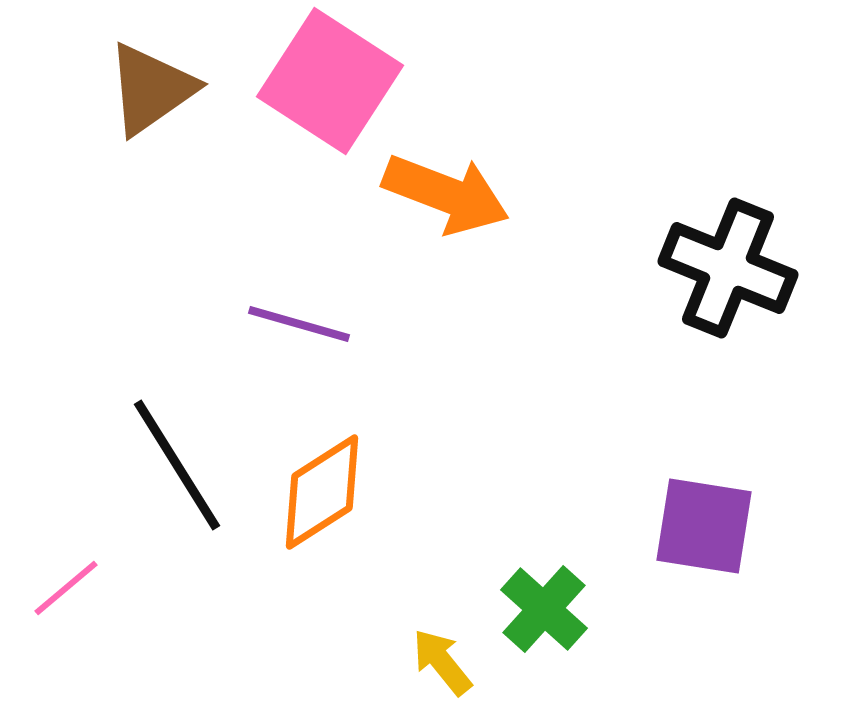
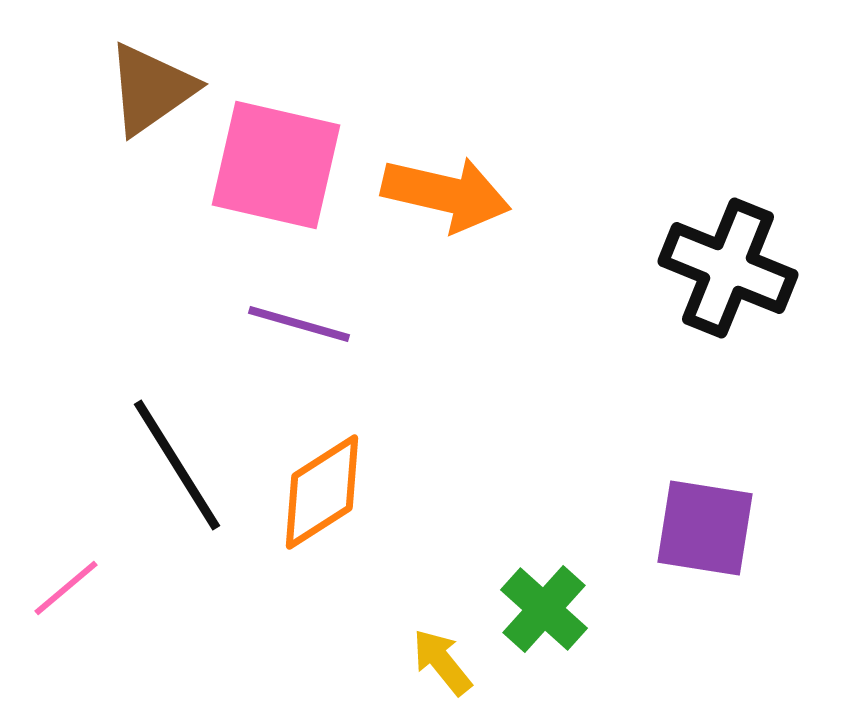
pink square: moved 54 px left, 84 px down; rotated 20 degrees counterclockwise
orange arrow: rotated 8 degrees counterclockwise
purple square: moved 1 px right, 2 px down
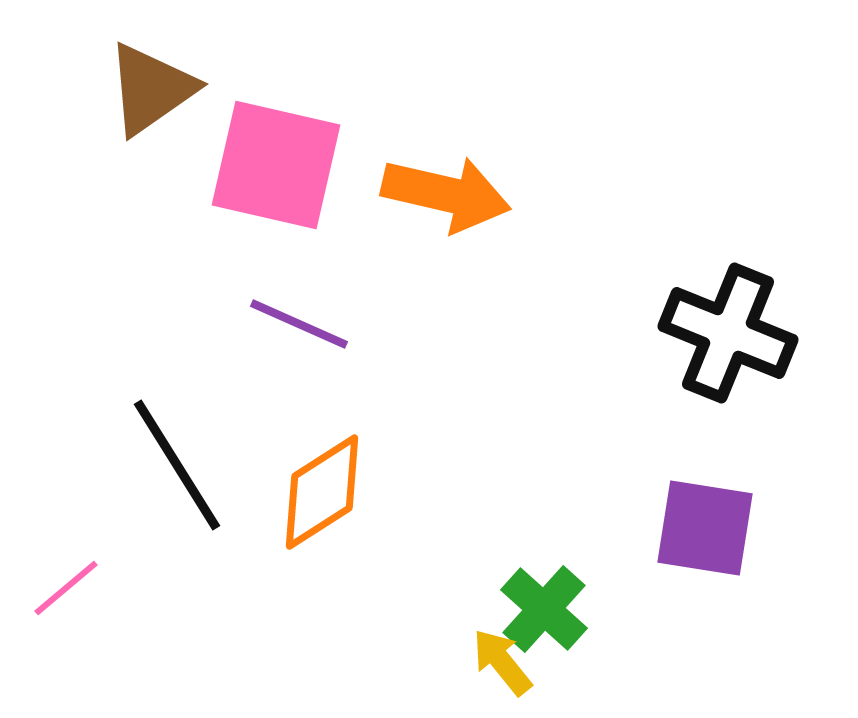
black cross: moved 65 px down
purple line: rotated 8 degrees clockwise
yellow arrow: moved 60 px right
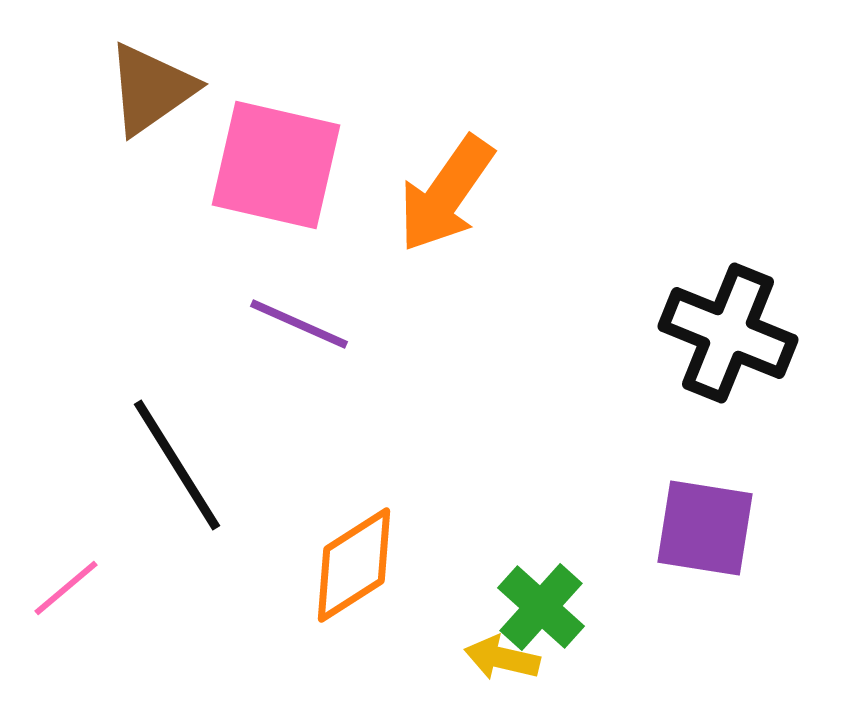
orange arrow: rotated 112 degrees clockwise
orange diamond: moved 32 px right, 73 px down
green cross: moved 3 px left, 2 px up
yellow arrow: moved 4 px up; rotated 38 degrees counterclockwise
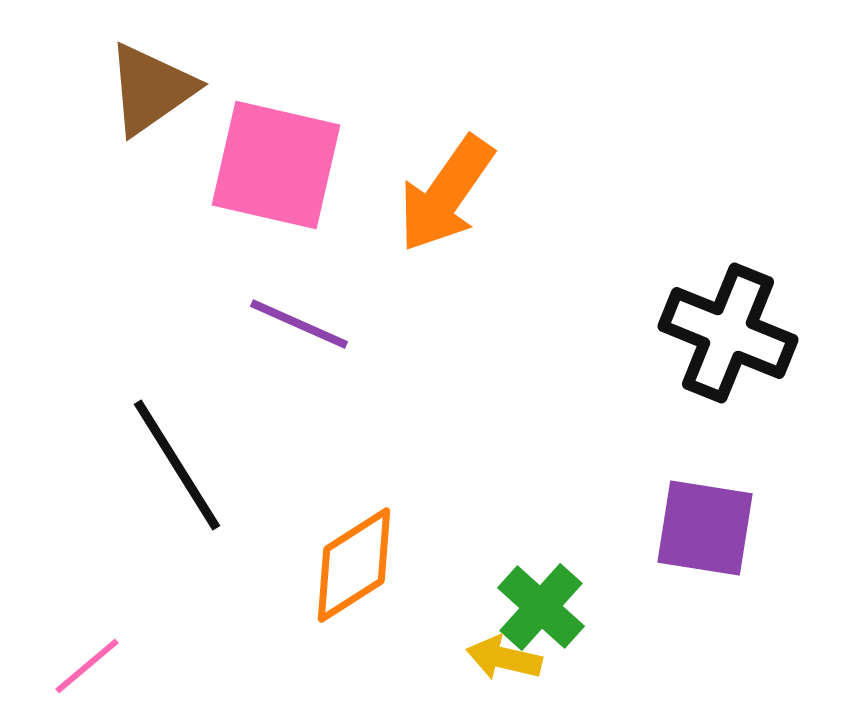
pink line: moved 21 px right, 78 px down
yellow arrow: moved 2 px right
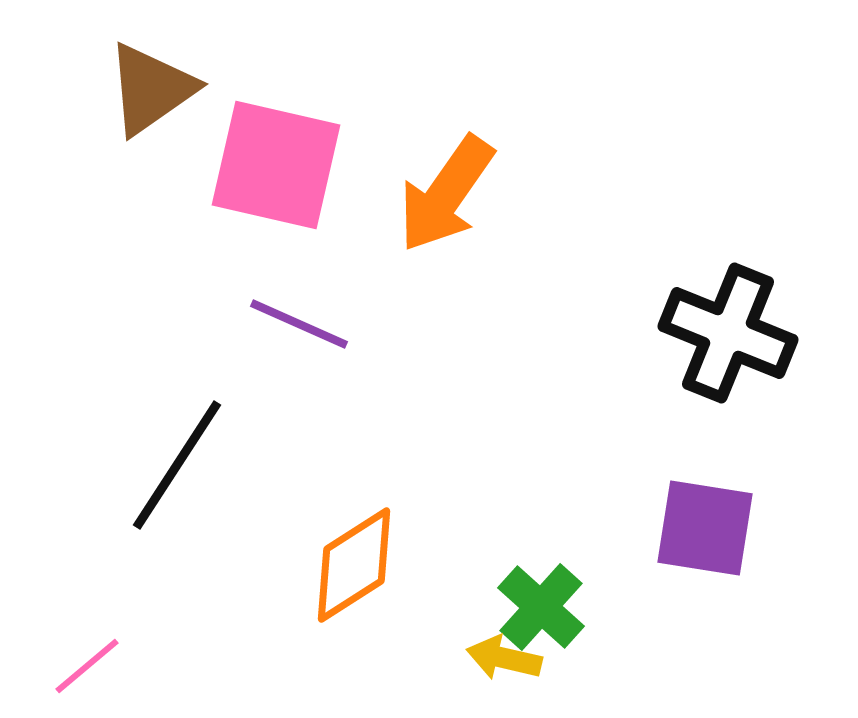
black line: rotated 65 degrees clockwise
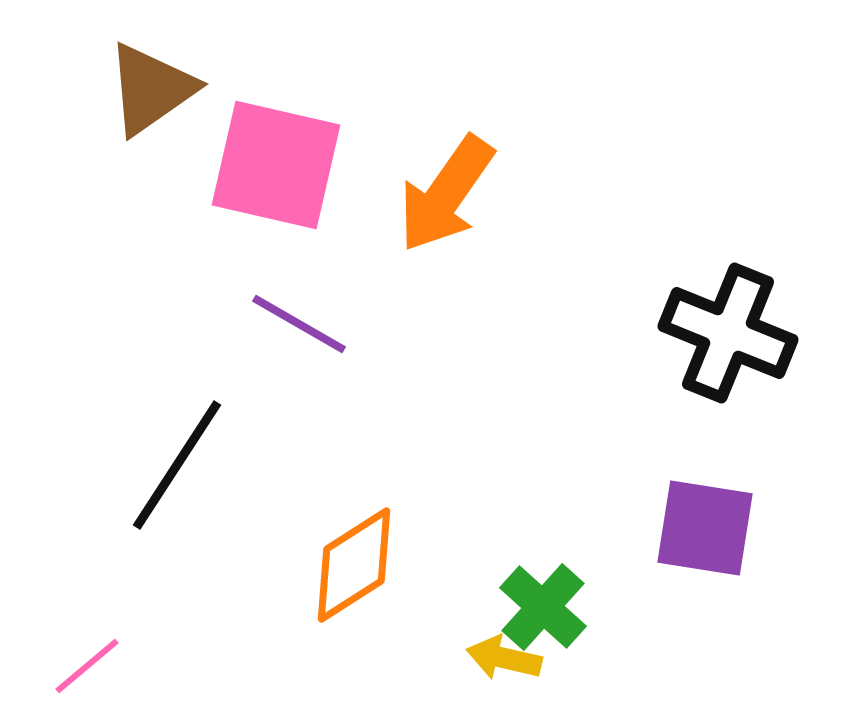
purple line: rotated 6 degrees clockwise
green cross: moved 2 px right
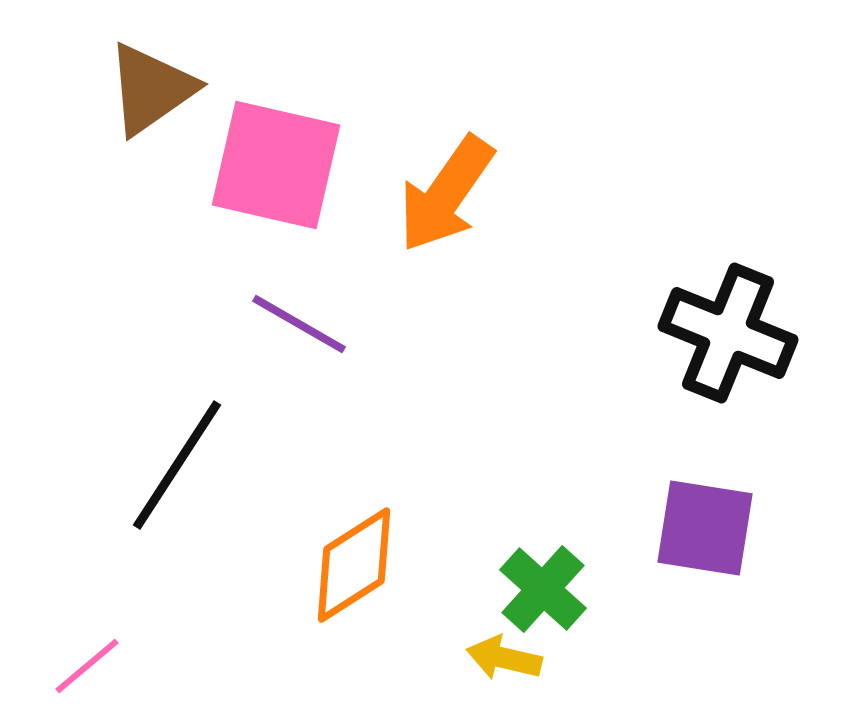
green cross: moved 18 px up
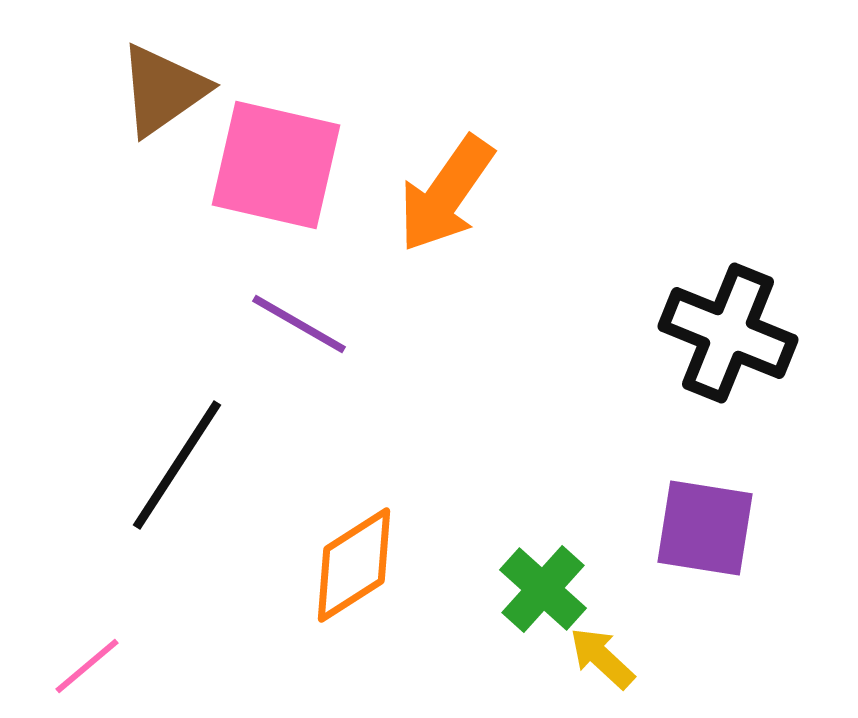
brown triangle: moved 12 px right, 1 px down
yellow arrow: moved 98 px right; rotated 30 degrees clockwise
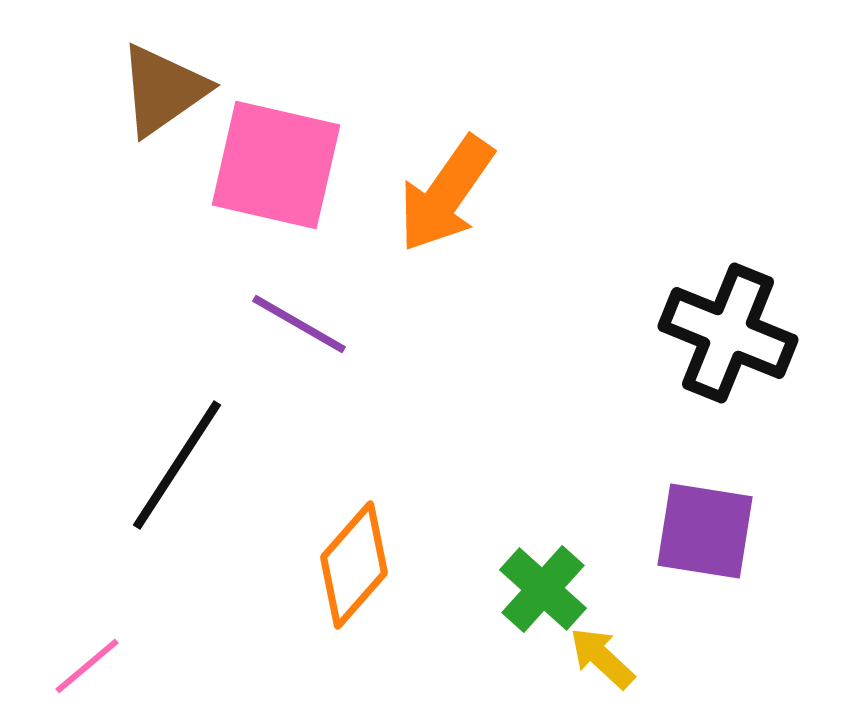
purple square: moved 3 px down
orange diamond: rotated 16 degrees counterclockwise
